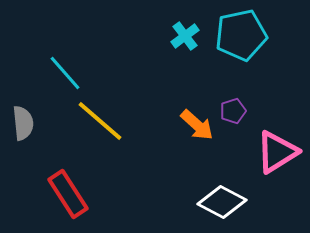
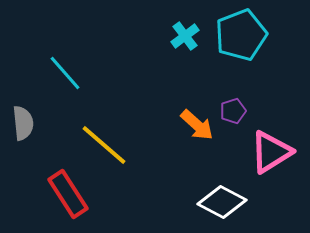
cyan pentagon: rotated 9 degrees counterclockwise
yellow line: moved 4 px right, 24 px down
pink triangle: moved 6 px left
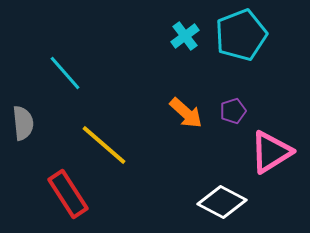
orange arrow: moved 11 px left, 12 px up
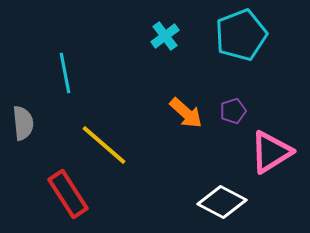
cyan cross: moved 20 px left
cyan line: rotated 30 degrees clockwise
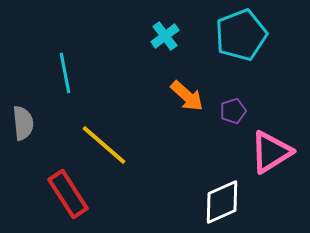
orange arrow: moved 1 px right, 17 px up
white diamond: rotated 51 degrees counterclockwise
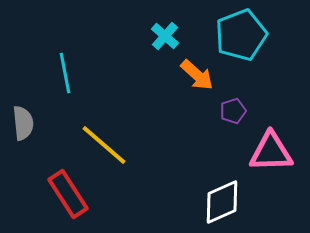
cyan cross: rotated 12 degrees counterclockwise
orange arrow: moved 10 px right, 21 px up
pink triangle: rotated 30 degrees clockwise
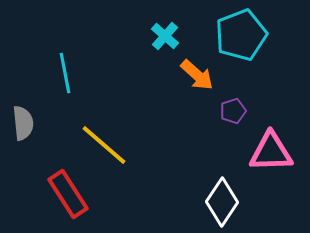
white diamond: rotated 33 degrees counterclockwise
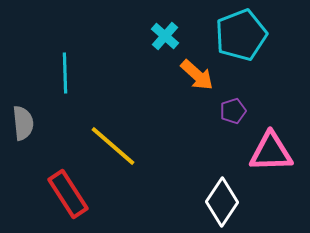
cyan line: rotated 9 degrees clockwise
yellow line: moved 9 px right, 1 px down
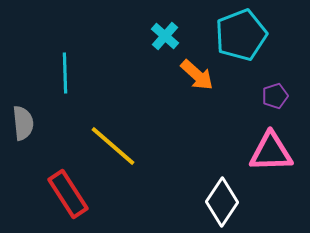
purple pentagon: moved 42 px right, 15 px up
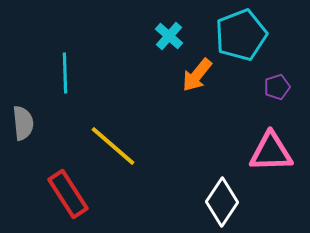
cyan cross: moved 4 px right
orange arrow: rotated 87 degrees clockwise
purple pentagon: moved 2 px right, 9 px up
